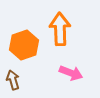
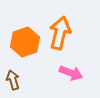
orange arrow: moved 4 px down; rotated 16 degrees clockwise
orange hexagon: moved 1 px right, 3 px up
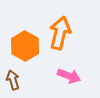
orange hexagon: moved 4 px down; rotated 12 degrees counterclockwise
pink arrow: moved 2 px left, 3 px down
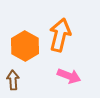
orange arrow: moved 2 px down
brown arrow: rotated 12 degrees clockwise
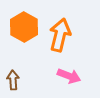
orange hexagon: moved 1 px left, 19 px up
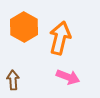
orange arrow: moved 3 px down
pink arrow: moved 1 px left, 1 px down
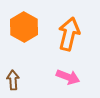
orange arrow: moved 9 px right, 4 px up
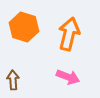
orange hexagon: rotated 12 degrees counterclockwise
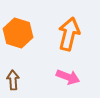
orange hexagon: moved 6 px left, 6 px down
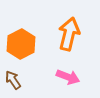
orange hexagon: moved 3 px right, 11 px down; rotated 16 degrees clockwise
brown arrow: rotated 30 degrees counterclockwise
